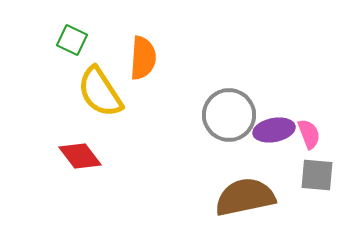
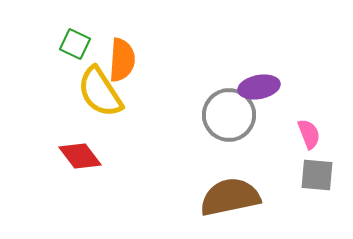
green square: moved 3 px right, 4 px down
orange semicircle: moved 21 px left, 2 px down
purple ellipse: moved 15 px left, 43 px up
brown semicircle: moved 15 px left
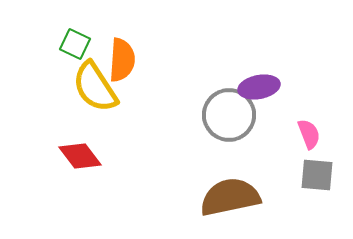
yellow semicircle: moved 5 px left, 5 px up
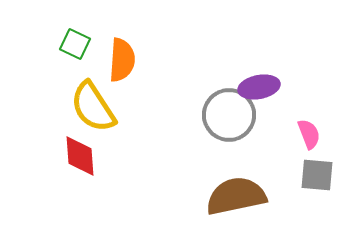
yellow semicircle: moved 2 px left, 20 px down
red diamond: rotated 33 degrees clockwise
brown semicircle: moved 6 px right, 1 px up
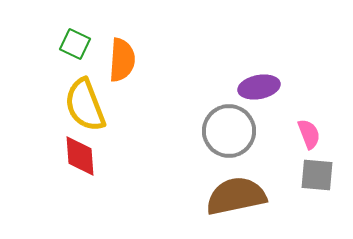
yellow semicircle: moved 8 px left, 2 px up; rotated 12 degrees clockwise
gray circle: moved 16 px down
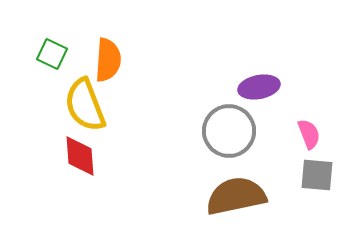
green square: moved 23 px left, 10 px down
orange semicircle: moved 14 px left
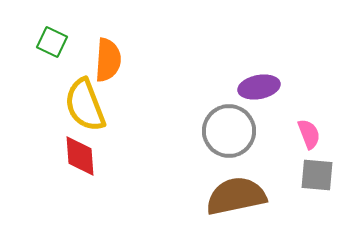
green square: moved 12 px up
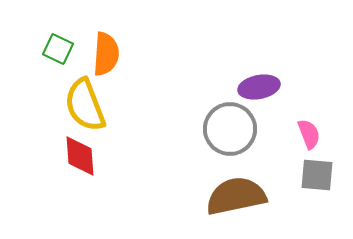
green square: moved 6 px right, 7 px down
orange semicircle: moved 2 px left, 6 px up
gray circle: moved 1 px right, 2 px up
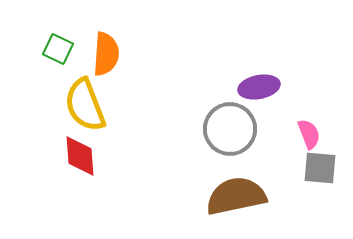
gray square: moved 3 px right, 7 px up
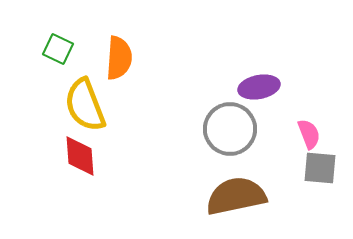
orange semicircle: moved 13 px right, 4 px down
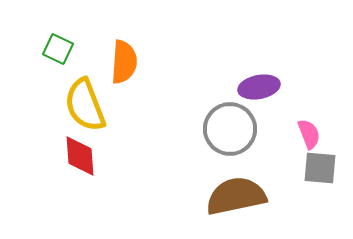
orange semicircle: moved 5 px right, 4 px down
